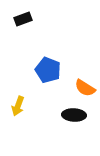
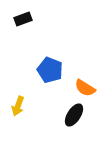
blue pentagon: moved 2 px right
black ellipse: rotated 60 degrees counterclockwise
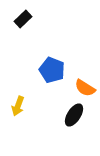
black rectangle: rotated 24 degrees counterclockwise
blue pentagon: moved 2 px right
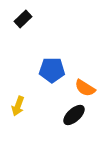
blue pentagon: rotated 20 degrees counterclockwise
black ellipse: rotated 15 degrees clockwise
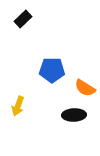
black ellipse: rotated 40 degrees clockwise
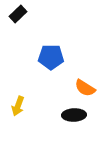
black rectangle: moved 5 px left, 5 px up
blue pentagon: moved 1 px left, 13 px up
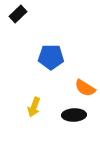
yellow arrow: moved 16 px right, 1 px down
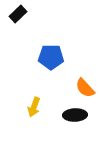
orange semicircle: rotated 15 degrees clockwise
black ellipse: moved 1 px right
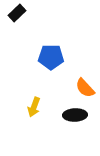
black rectangle: moved 1 px left, 1 px up
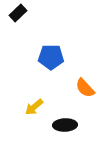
black rectangle: moved 1 px right
yellow arrow: rotated 30 degrees clockwise
black ellipse: moved 10 px left, 10 px down
